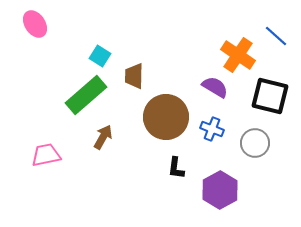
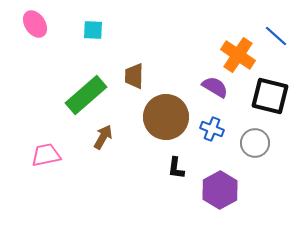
cyan square: moved 7 px left, 26 px up; rotated 30 degrees counterclockwise
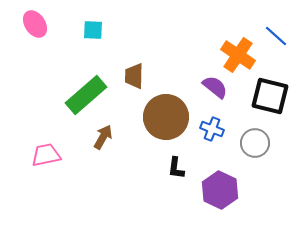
purple semicircle: rotated 8 degrees clockwise
purple hexagon: rotated 6 degrees counterclockwise
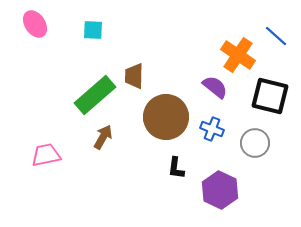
green rectangle: moved 9 px right
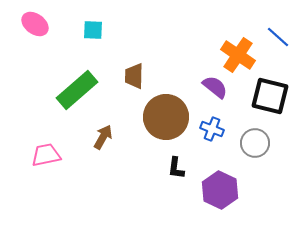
pink ellipse: rotated 20 degrees counterclockwise
blue line: moved 2 px right, 1 px down
green rectangle: moved 18 px left, 5 px up
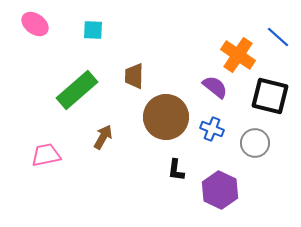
black L-shape: moved 2 px down
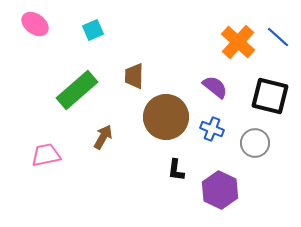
cyan square: rotated 25 degrees counterclockwise
orange cross: moved 13 px up; rotated 8 degrees clockwise
